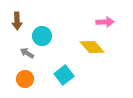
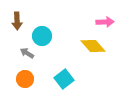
yellow diamond: moved 1 px right, 1 px up
cyan square: moved 4 px down
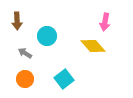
pink arrow: rotated 102 degrees clockwise
cyan circle: moved 5 px right
gray arrow: moved 2 px left
